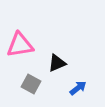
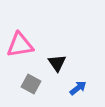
black triangle: rotated 42 degrees counterclockwise
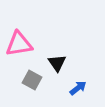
pink triangle: moved 1 px left, 1 px up
gray square: moved 1 px right, 4 px up
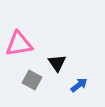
blue arrow: moved 1 px right, 3 px up
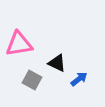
black triangle: rotated 30 degrees counterclockwise
blue arrow: moved 6 px up
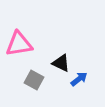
black triangle: moved 4 px right
gray square: moved 2 px right
